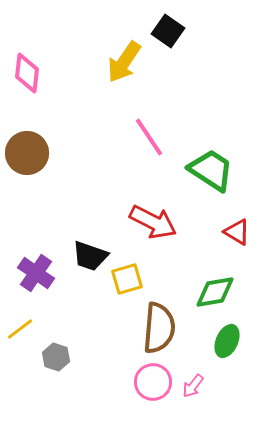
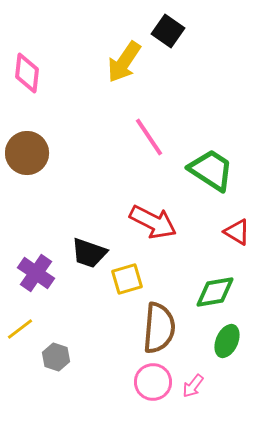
black trapezoid: moved 1 px left, 3 px up
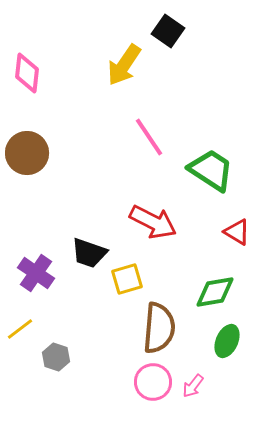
yellow arrow: moved 3 px down
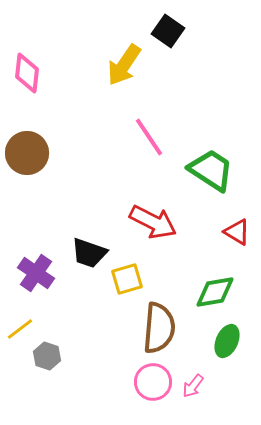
gray hexagon: moved 9 px left, 1 px up
